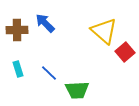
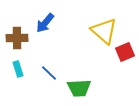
blue arrow: rotated 95 degrees counterclockwise
brown cross: moved 8 px down
red square: rotated 18 degrees clockwise
green trapezoid: moved 2 px right, 2 px up
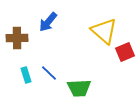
blue arrow: moved 3 px right, 1 px up
cyan rectangle: moved 8 px right, 6 px down
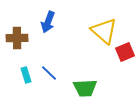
blue arrow: rotated 20 degrees counterclockwise
green trapezoid: moved 6 px right
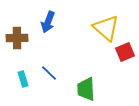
yellow triangle: moved 2 px right, 3 px up
cyan rectangle: moved 3 px left, 4 px down
green trapezoid: moved 1 px right, 1 px down; rotated 90 degrees clockwise
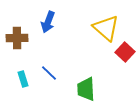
red square: rotated 24 degrees counterclockwise
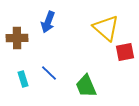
red square: rotated 36 degrees clockwise
green trapezoid: moved 3 px up; rotated 20 degrees counterclockwise
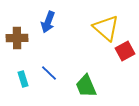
red square: moved 1 px up; rotated 18 degrees counterclockwise
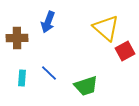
cyan rectangle: moved 1 px left, 1 px up; rotated 21 degrees clockwise
green trapezoid: rotated 85 degrees counterclockwise
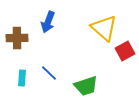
yellow triangle: moved 2 px left
